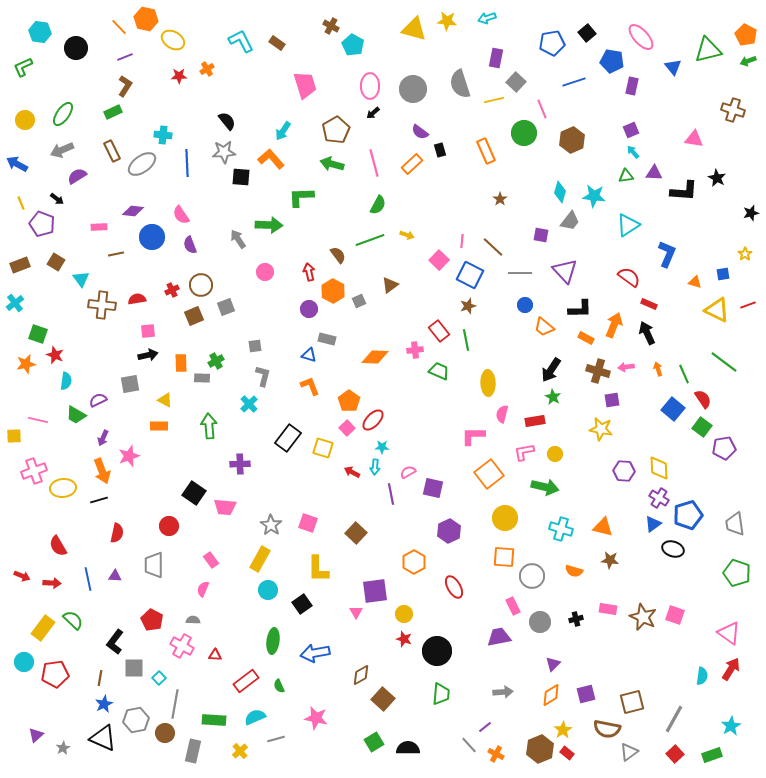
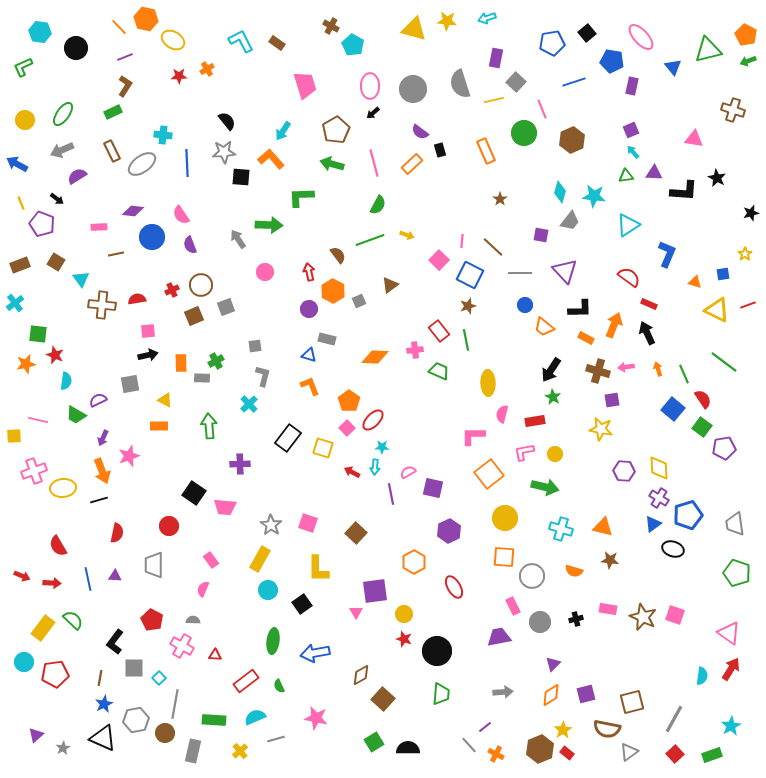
green square at (38, 334): rotated 12 degrees counterclockwise
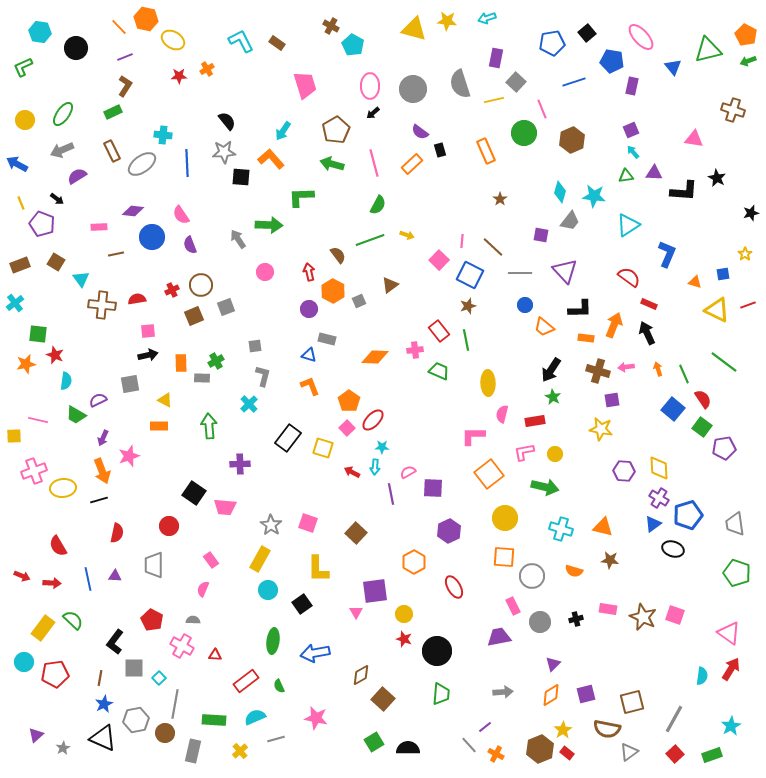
orange rectangle at (586, 338): rotated 21 degrees counterclockwise
purple square at (433, 488): rotated 10 degrees counterclockwise
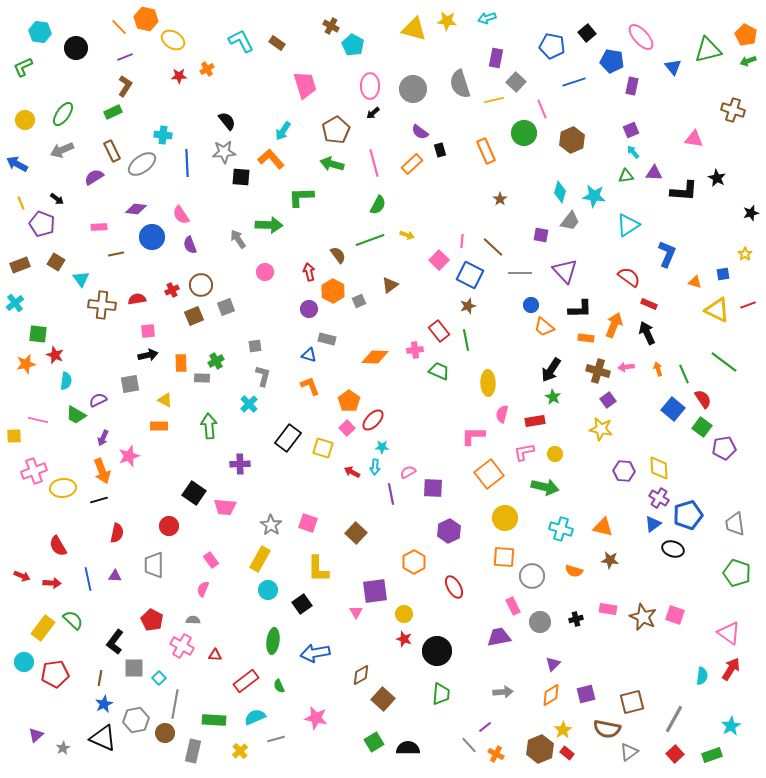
blue pentagon at (552, 43): moved 3 px down; rotated 20 degrees clockwise
purple semicircle at (77, 176): moved 17 px right, 1 px down
purple diamond at (133, 211): moved 3 px right, 2 px up
blue circle at (525, 305): moved 6 px right
purple square at (612, 400): moved 4 px left; rotated 28 degrees counterclockwise
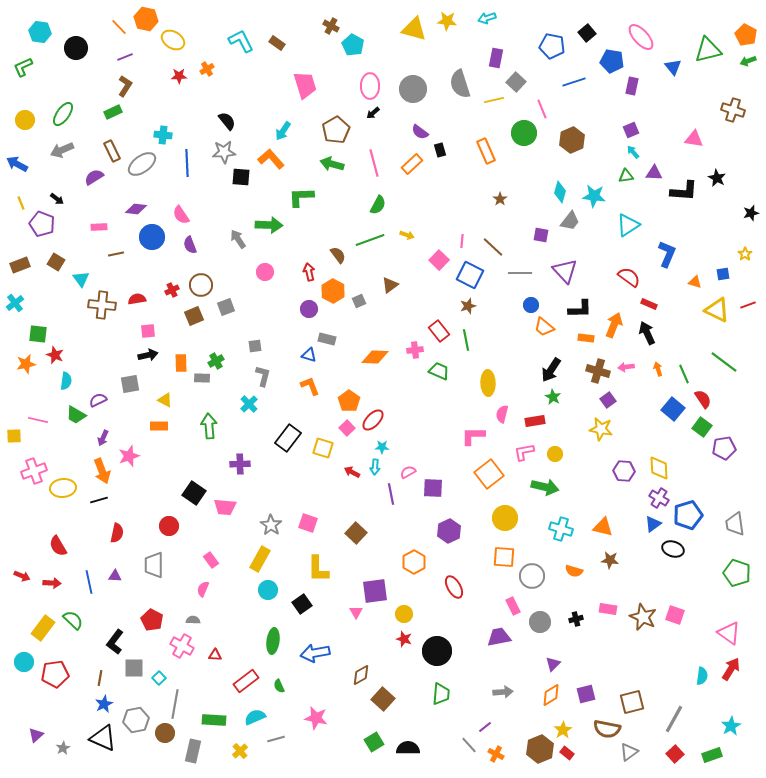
blue line at (88, 579): moved 1 px right, 3 px down
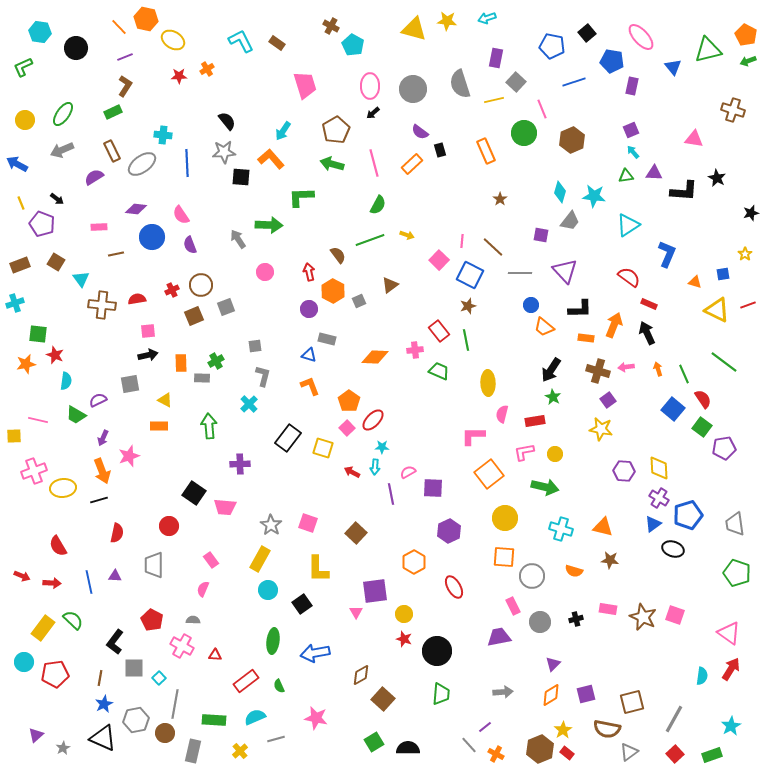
cyan cross at (15, 303): rotated 18 degrees clockwise
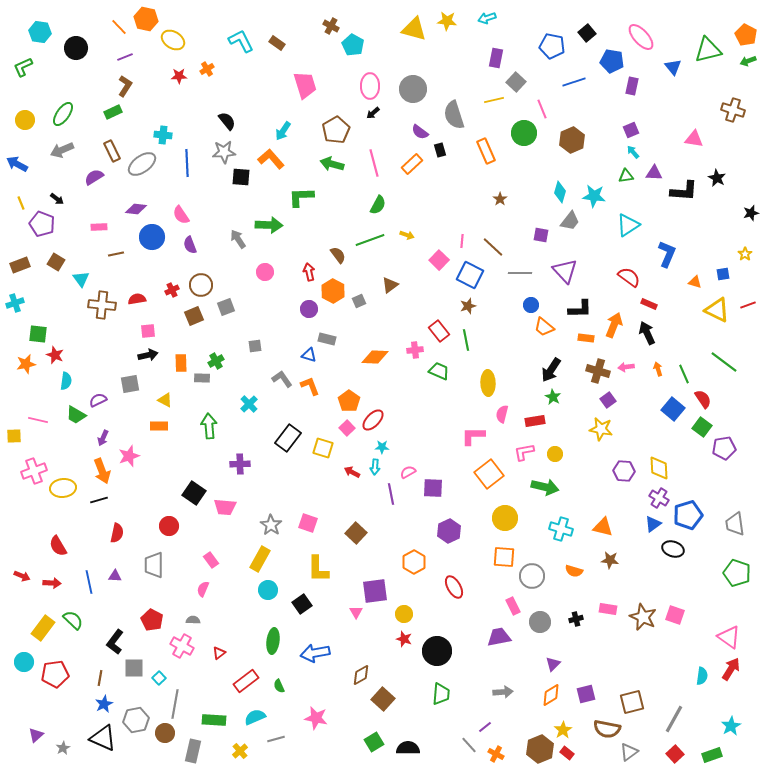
gray semicircle at (460, 84): moved 6 px left, 31 px down
gray L-shape at (263, 376): moved 19 px right, 3 px down; rotated 50 degrees counterclockwise
pink triangle at (729, 633): moved 4 px down
red triangle at (215, 655): moved 4 px right, 2 px up; rotated 40 degrees counterclockwise
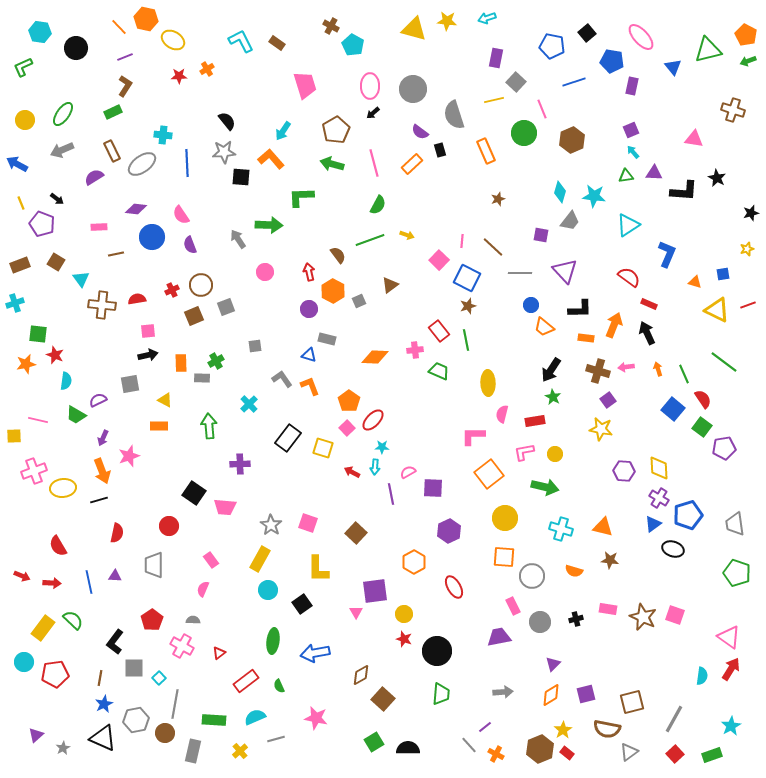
brown star at (500, 199): moved 2 px left; rotated 16 degrees clockwise
yellow star at (745, 254): moved 2 px right, 5 px up; rotated 16 degrees clockwise
blue square at (470, 275): moved 3 px left, 3 px down
red pentagon at (152, 620): rotated 10 degrees clockwise
